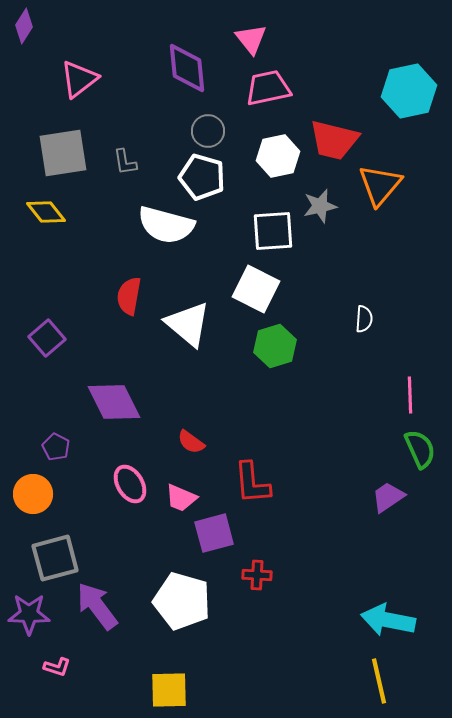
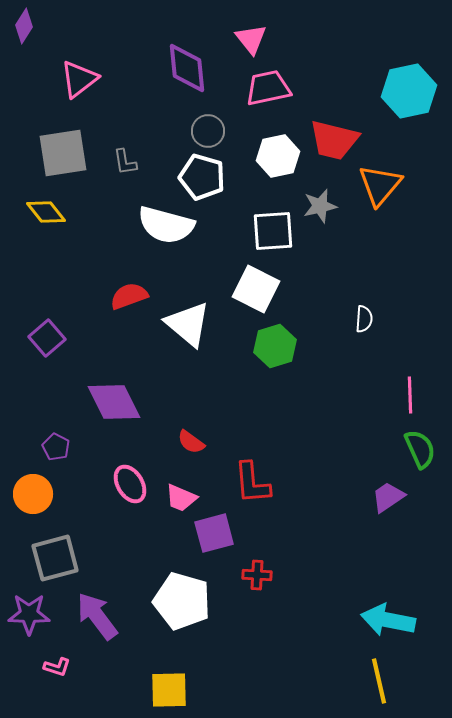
red semicircle at (129, 296): rotated 60 degrees clockwise
purple arrow at (97, 606): moved 10 px down
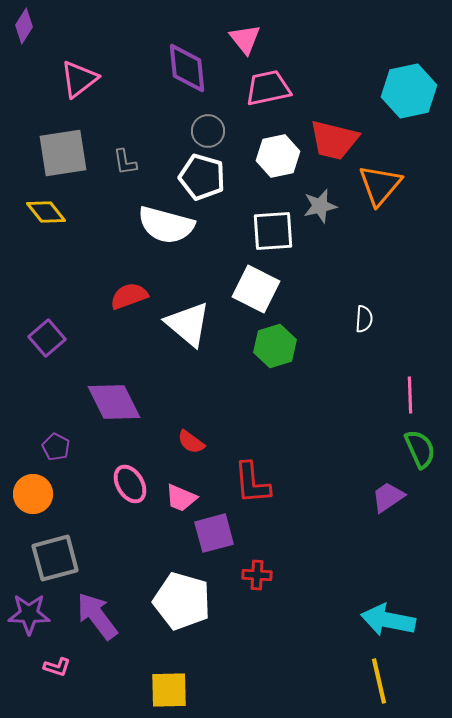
pink triangle at (251, 39): moved 6 px left
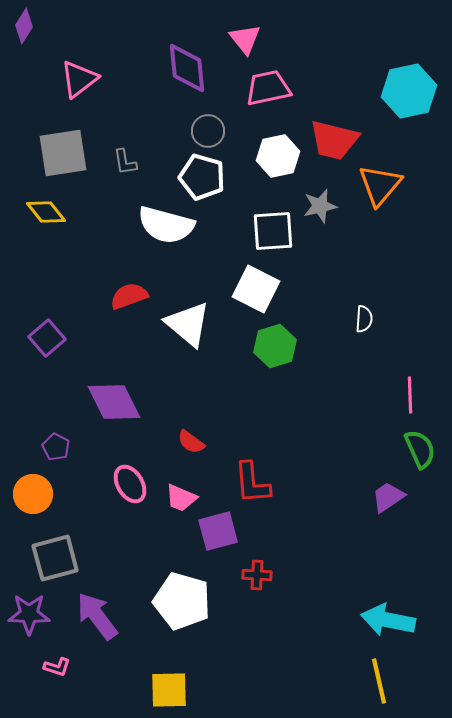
purple square at (214, 533): moved 4 px right, 2 px up
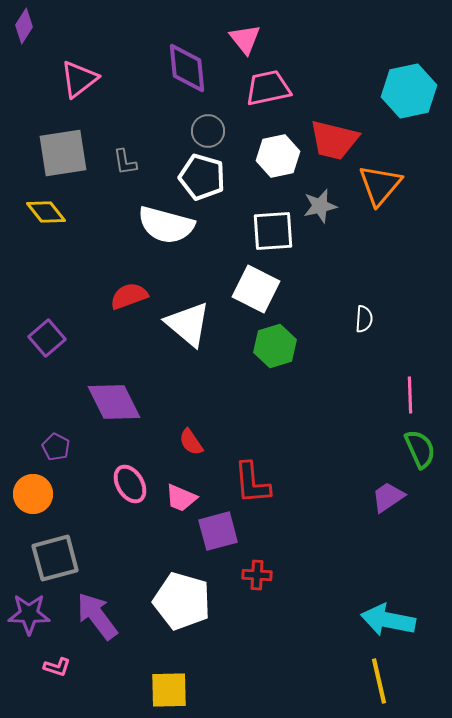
red semicircle at (191, 442): rotated 20 degrees clockwise
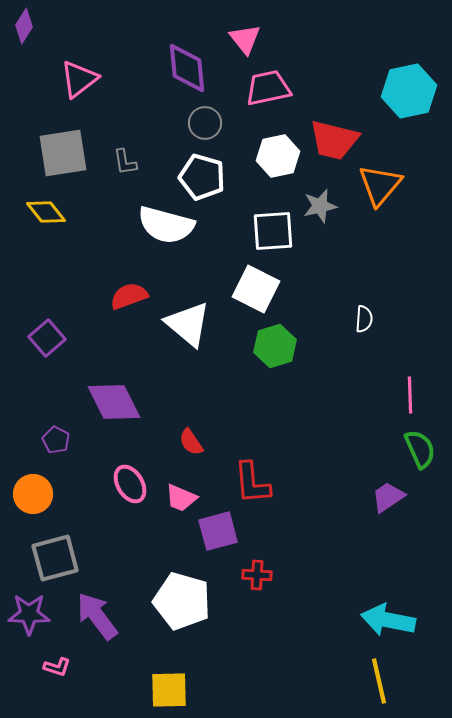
gray circle at (208, 131): moved 3 px left, 8 px up
purple pentagon at (56, 447): moved 7 px up
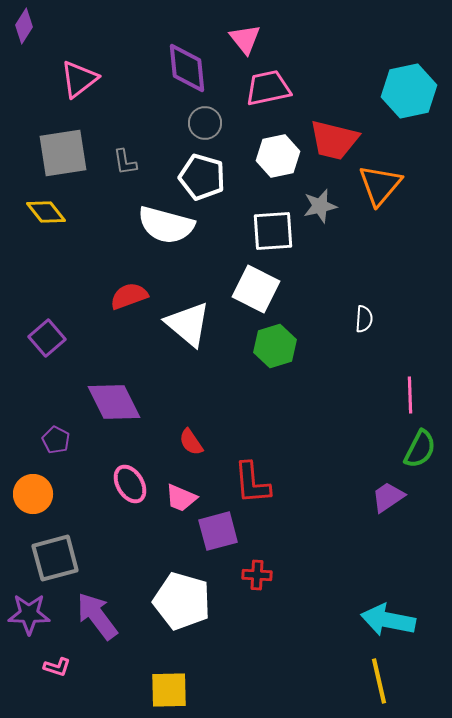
green semicircle at (420, 449): rotated 51 degrees clockwise
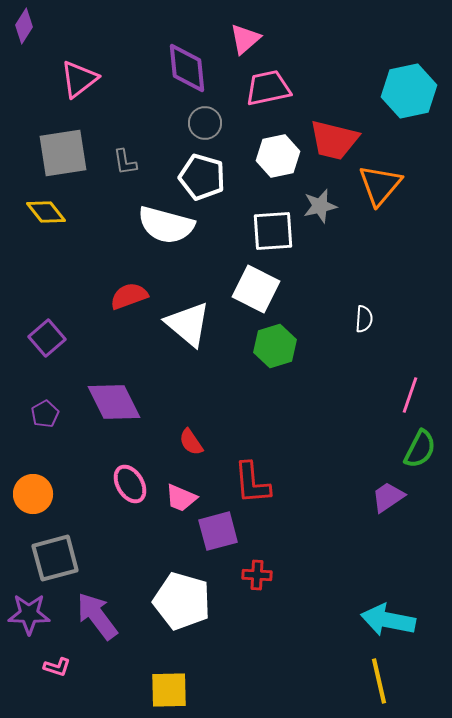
pink triangle at (245, 39): rotated 28 degrees clockwise
pink line at (410, 395): rotated 21 degrees clockwise
purple pentagon at (56, 440): moved 11 px left, 26 px up; rotated 16 degrees clockwise
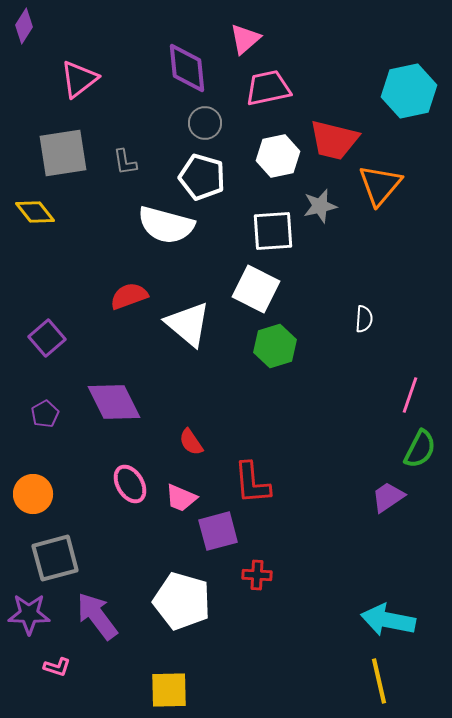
yellow diamond at (46, 212): moved 11 px left
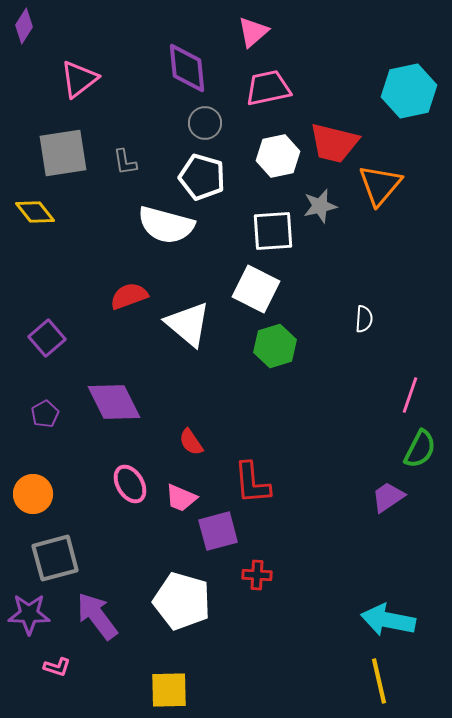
pink triangle at (245, 39): moved 8 px right, 7 px up
red trapezoid at (334, 140): moved 3 px down
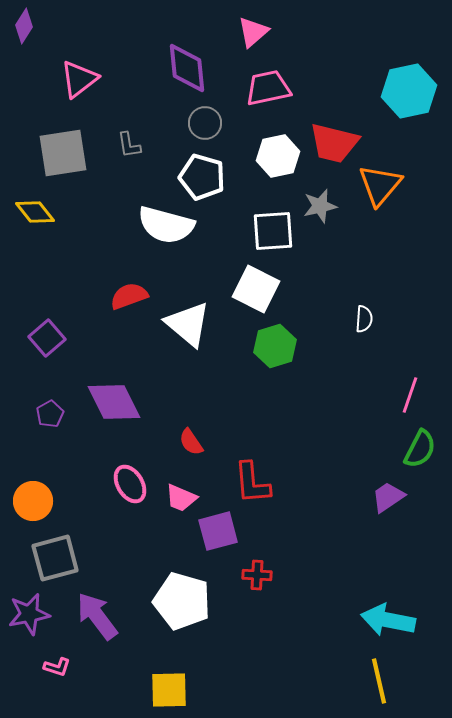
gray L-shape at (125, 162): moved 4 px right, 17 px up
purple pentagon at (45, 414): moved 5 px right
orange circle at (33, 494): moved 7 px down
purple star at (29, 614): rotated 12 degrees counterclockwise
